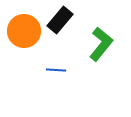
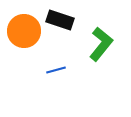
black rectangle: rotated 68 degrees clockwise
blue line: rotated 18 degrees counterclockwise
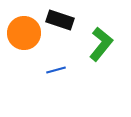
orange circle: moved 2 px down
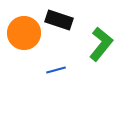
black rectangle: moved 1 px left
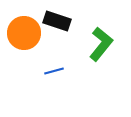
black rectangle: moved 2 px left, 1 px down
blue line: moved 2 px left, 1 px down
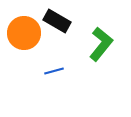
black rectangle: rotated 12 degrees clockwise
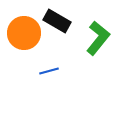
green L-shape: moved 3 px left, 6 px up
blue line: moved 5 px left
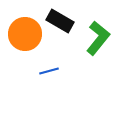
black rectangle: moved 3 px right
orange circle: moved 1 px right, 1 px down
